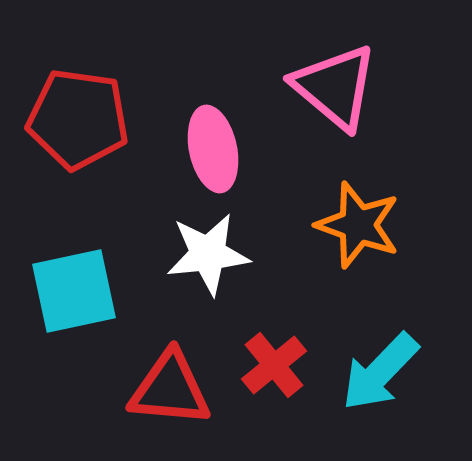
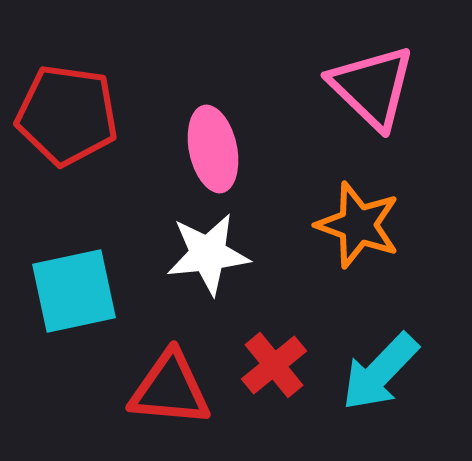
pink triangle: moved 37 px right; rotated 4 degrees clockwise
red pentagon: moved 11 px left, 4 px up
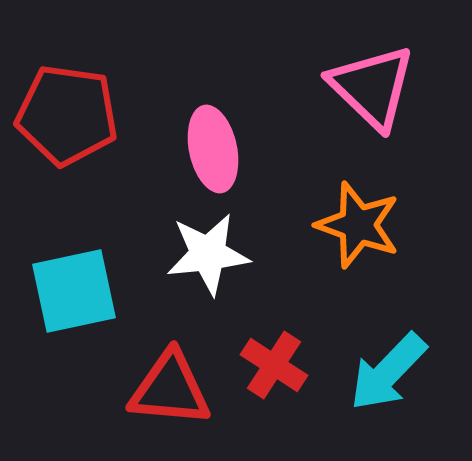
red cross: rotated 18 degrees counterclockwise
cyan arrow: moved 8 px right
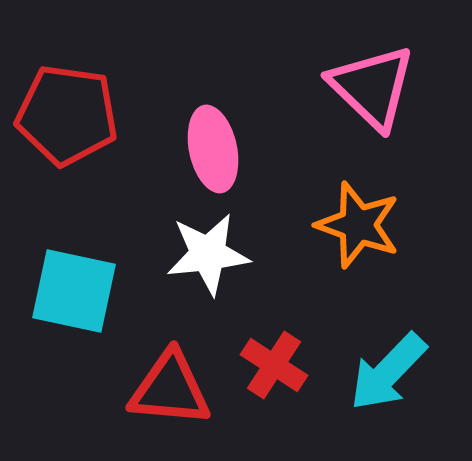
cyan square: rotated 24 degrees clockwise
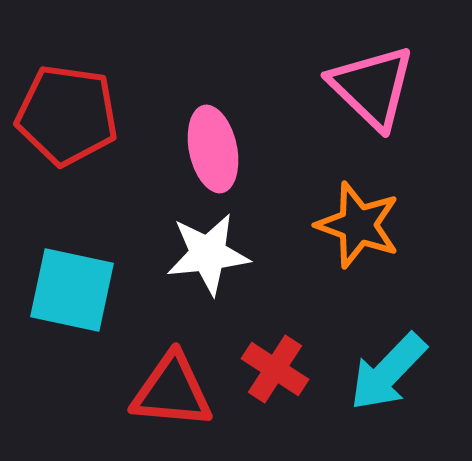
cyan square: moved 2 px left, 1 px up
red cross: moved 1 px right, 4 px down
red triangle: moved 2 px right, 2 px down
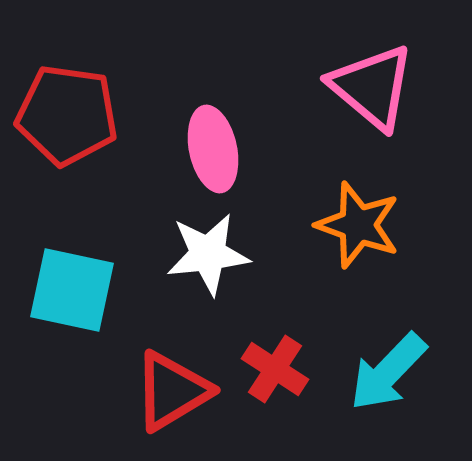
pink triangle: rotated 4 degrees counterclockwise
red triangle: rotated 36 degrees counterclockwise
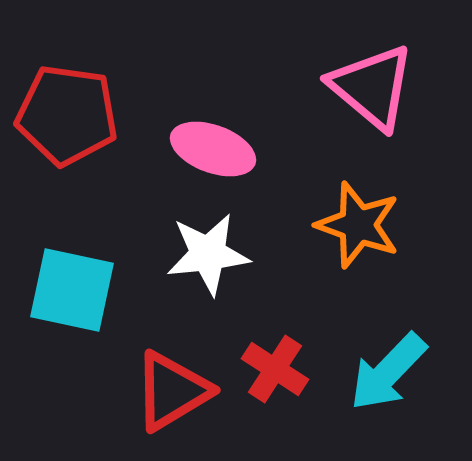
pink ellipse: rotated 58 degrees counterclockwise
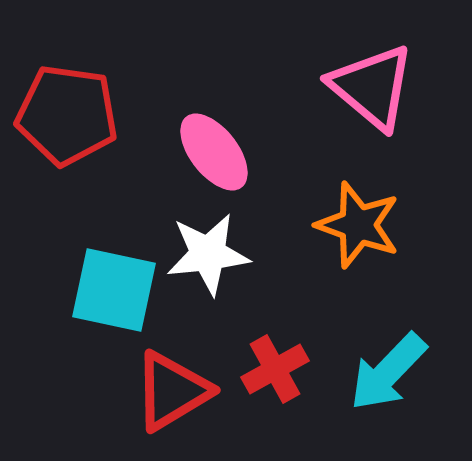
pink ellipse: moved 1 px right, 3 px down; rotated 32 degrees clockwise
cyan square: moved 42 px right
red cross: rotated 28 degrees clockwise
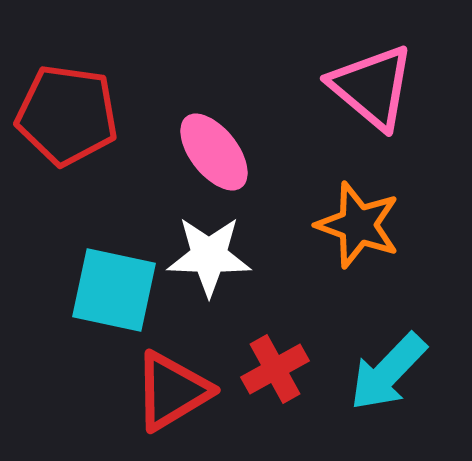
white star: moved 1 px right, 2 px down; rotated 8 degrees clockwise
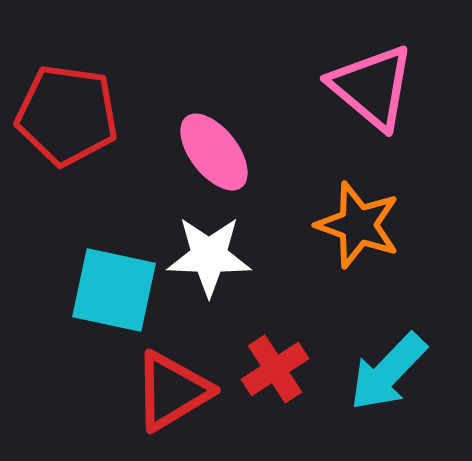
red cross: rotated 4 degrees counterclockwise
